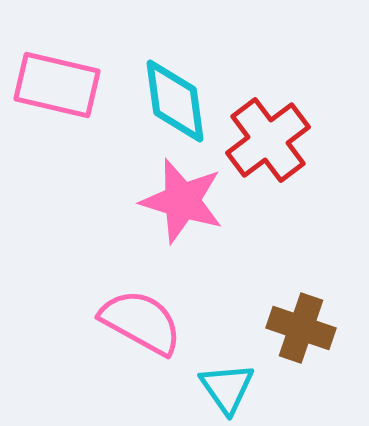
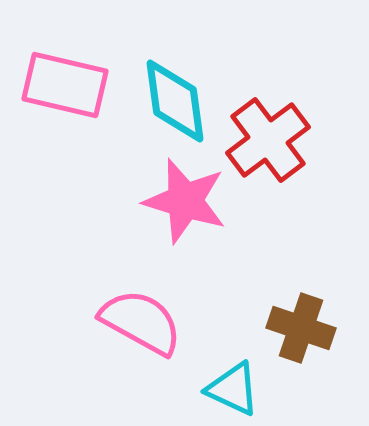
pink rectangle: moved 8 px right
pink star: moved 3 px right
cyan triangle: moved 6 px right, 1 px down; rotated 30 degrees counterclockwise
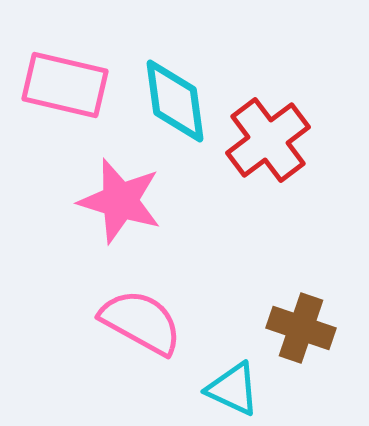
pink star: moved 65 px left
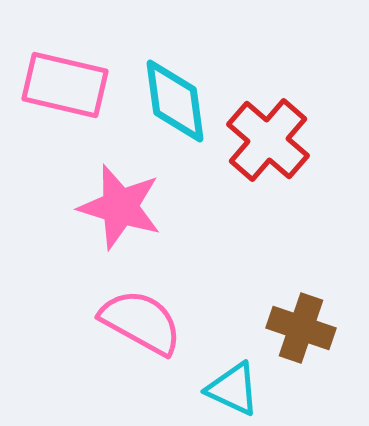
red cross: rotated 12 degrees counterclockwise
pink star: moved 6 px down
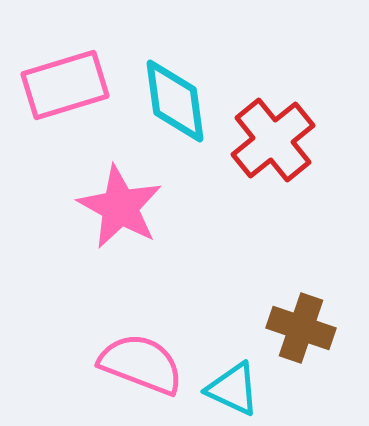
pink rectangle: rotated 30 degrees counterclockwise
red cross: moved 5 px right; rotated 10 degrees clockwise
pink star: rotated 12 degrees clockwise
pink semicircle: moved 42 px down; rotated 8 degrees counterclockwise
